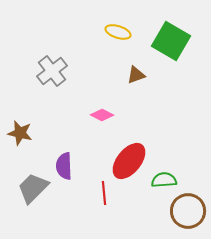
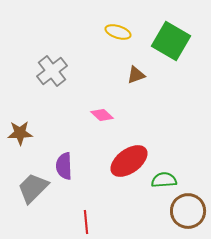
pink diamond: rotated 15 degrees clockwise
brown star: rotated 15 degrees counterclockwise
red ellipse: rotated 15 degrees clockwise
red line: moved 18 px left, 29 px down
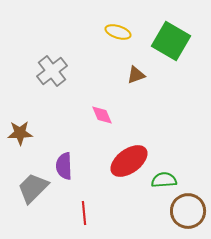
pink diamond: rotated 25 degrees clockwise
red line: moved 2 px left, 9 px up
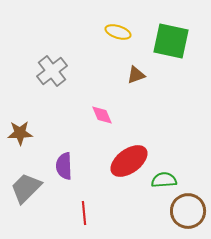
green square: rotated 18 degrees counterclockwise
gray trapezoid: moved 7 px left
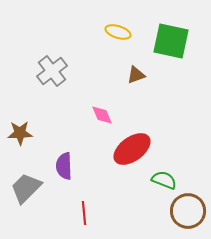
red ellipse: moved 3 px right, 12 px up
green semicircle: rotated 25 degrees clockwise
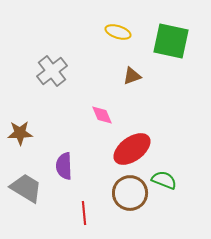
brown triangle: moved 4 px left, 1 px down
gray trapezoid: rotated 76 degrees clockwise
brown circle: moved 58 px left, 18 px up
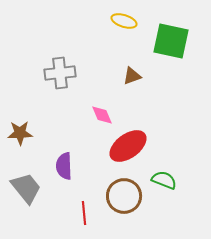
yellow ellipse: moved 6 px right, 11 px up
gray cross: moved 8 px right, 2 px down; rotated 32 degrees clockwise
red ellipse: moved 4 px left, 3 px up
gray trapezoid: rotated 20 degrees clockwise
brown circle: moved 6 px left, 3 px down
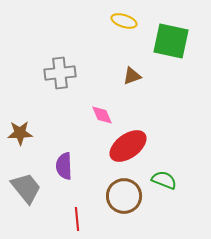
red line: moved 7 px left, 6 px down
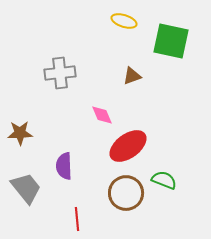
brown circle: moved 2 px right, 3 px up
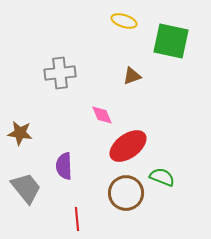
brown star: rotated 10 degrees clockwise
green semicircle: moved 2 px left, 3 px up
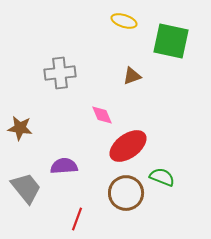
brown star: moved 5 px up
purple semicircle: rotated 88 degrees clockwise
red line: rotated 25 degrees clockwise
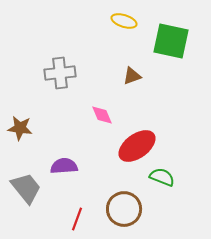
red ellipse: moved 9 px right
brown circle: moved 2 px left, 16 px down
